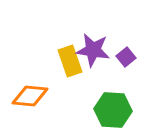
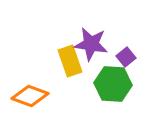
purple star: moved 2 px left, 6 px up
orange diamond: rotated 15 degrees clockwise
green hexagon: moved 26 px up
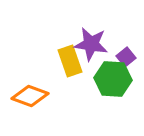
green hexagon: moved 5 px up
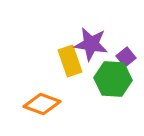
orange diamond: moved 12 px right, 8 px down
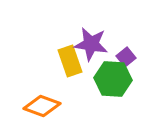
orange diamond: moved 2 px down
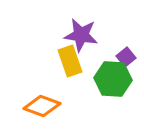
purple star: moved 10 px left, 9 px up
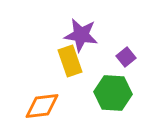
green hexagon: moved 14 px down
orange diamond: rotated 27 degrees counterclockwise
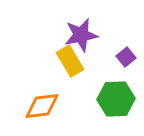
purple star: rotated 20 degrees counterclockwise
yellow rectangle: rotated 12 degrees counterclockwise
green hexagon: moved 3 px right, 6 px down; rotated 6 degrees counterclockwise
